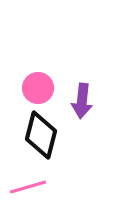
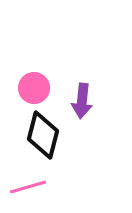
pink circle: moved 4 px left
black diamond: moved 2 px right
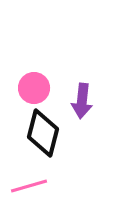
black diamond: moved 2 px up
pink line: moved 1 px right, 1 px up
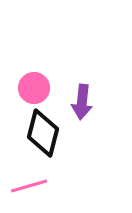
purple arrow: moved 1 px down
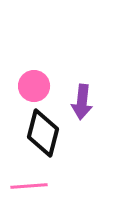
pink circle: moved 2 px up
pink line: rotated 12 degrees clockwise
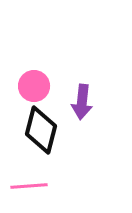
black diamond: moved 2 px left, 3 px up
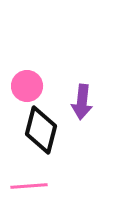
pink circle: moved 7 px left
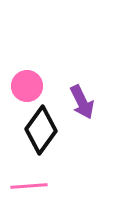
purple arrow: rotated 32 degrees counterclockwise
black diamond: rotated 21 degrees clockwise
